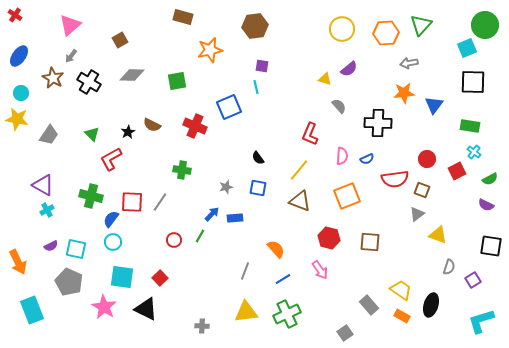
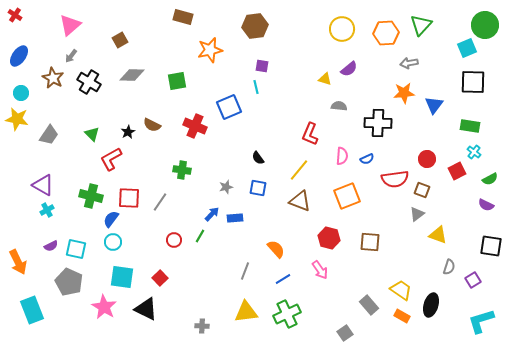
gray semicircle at (339, 106): rotated 42 degrees counterclockwise
red square at (132, 202): moved 3 px left, 4 px up
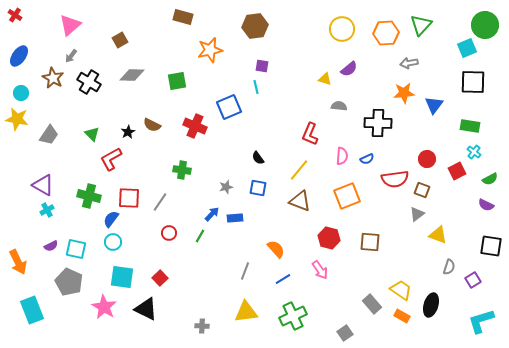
green cross at (91, 196): moved 2 px left
red circle at (174, 240): moved 5 px left, 7 px up
gray rectangle at (369, 305): moved 3 px right, 1 px up
green cross at (287, 314): moved 6 px right, 2 px down
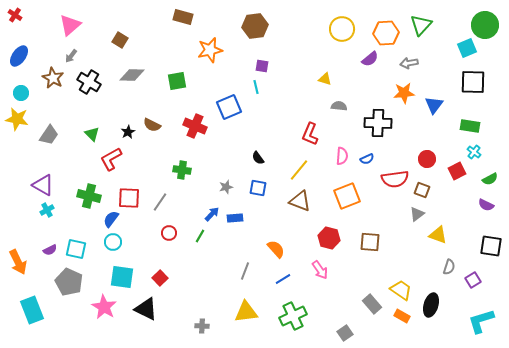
brown square at (120, 40): rotated 28 degrees counterclockwise
purple semicircle at (349, 69): moved 21 px right, 10 px up
purple semicircle at (51, 246): moved 1 px left, 4 px down
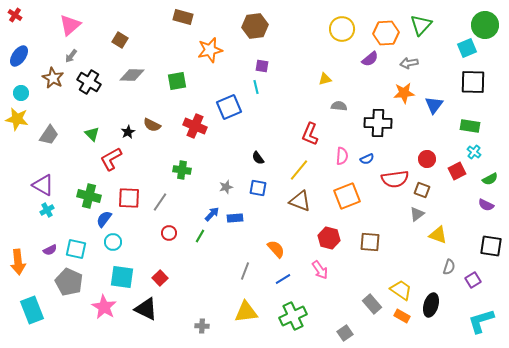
yellow triangle at (325, 79): rotated 32 degrees counterclockwise
blue semicircle at (111, 219): moved 7 px left
orange arrow at (18, 262): rotated 20 degrees clockwise
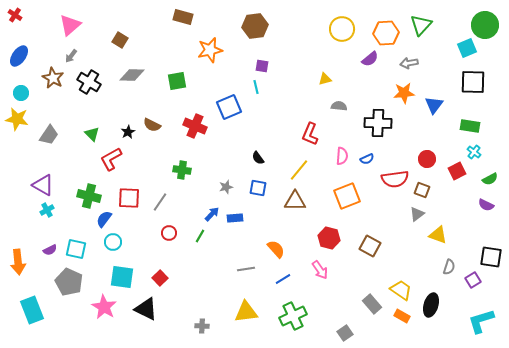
brown triangle at (300, 201): moved 5 px left; rotated 20 degrees counterclockwise
brown square at (370, 242): moved 4 px down; rotated 25 degrees clockwise
black square at (491, 246): moved 11 px down
gray line at (245, 271): moved 1 px right, 2 px up; rotated 60 degrees clockwise
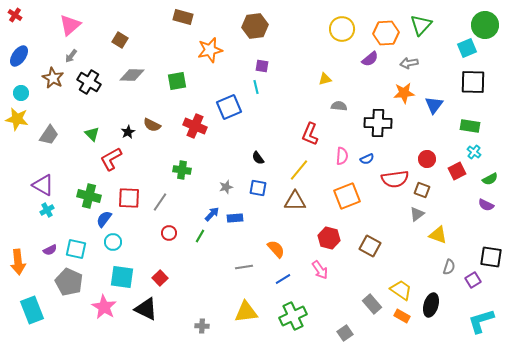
gray line at (246, 269): moved 2 px left, 2 px up
